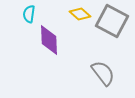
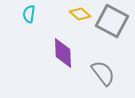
purple diamond: moved 14 px right, 13 px down
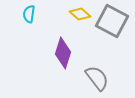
purple diamond: rotated 20 degrees clockwise
gray semicircle: moved 6 px left, 5 px down
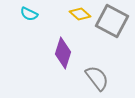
cyan semicircle: rotated 72 degrees counterclockwise
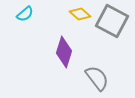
cyan semicircle: moved 4 px left; rotated 66 degrees counterclockwise
purple diamond: moved 1 px right, 1 px up
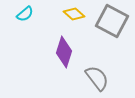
yellow diamond: moved 6 px left
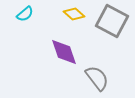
purple diamond: rotated 36 degrees counterclockwise
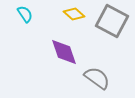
cyan semicircle: rotated 84 degrees counterclockwise
gray semicircle: rotated 16 degrees counterclockwise
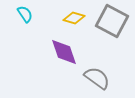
yellow diamond: moved 4 px down; rotated 25 degrees counterclockwise
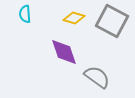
cyan semicircle: rotated 150 degrees counterclockwise
gray semicircle: moved 1 px up
